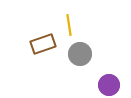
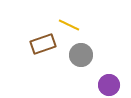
yellow line: rotated 55 degrees counterclockwise
gray circle: moved 1 px right, 1 px down
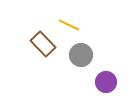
brown rectangle: rotated 65 degrees clockwise
purple circle: moved 3 px left, 3 px up
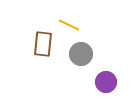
brown rectangle: rotated 50 degrees clockwise
gray circle: moved 1 px up
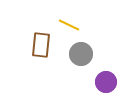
brown rectangle: moved 2 px left, 1 px down
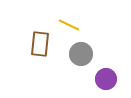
brown rectangle: moved 1 px left, 1 px up
purple circle: moved 3 px up
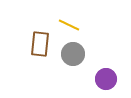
gray circle: moved 8 px left
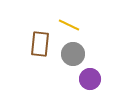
purple circle: moved 16 px left
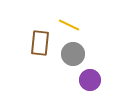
brown rectangle: moved 1 px up
purple circle: moved 1 px down
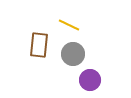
brown rectangle: moved 1 px left, 2 px down
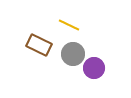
brown rectangle: rotated 70 degrees counterclockwise
purple circle: moved 4 px right, 12 px up
